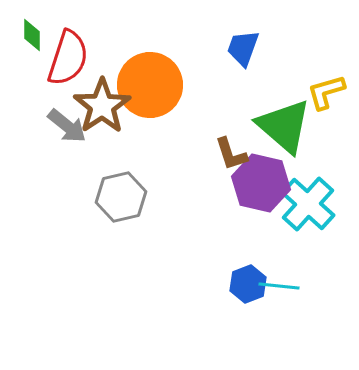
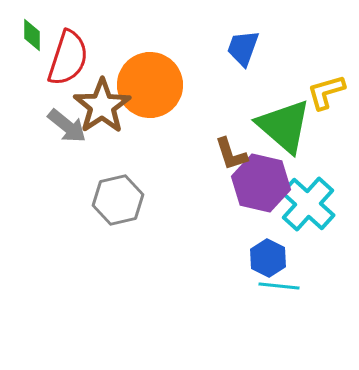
gray hexagon: moved 3 px left, 3 px down
blue hexagon: moved 20 px right, 26 px up; rotated 12 degrees counterclockwise
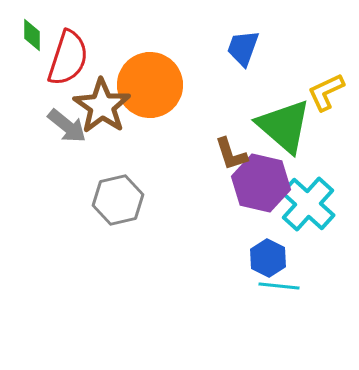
yellow L-shape: rotated 9 degrees counterclockwise
brown star: rotated 4 degrees counterclockwise
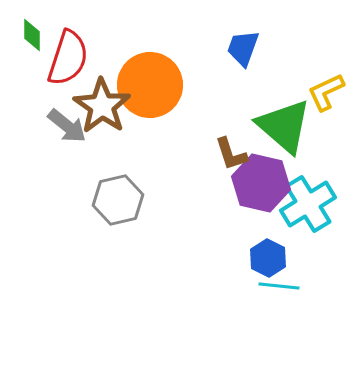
cyan cross: rotated 16 degrees clockwise
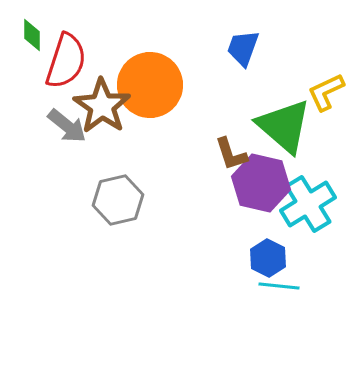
red semicircle: moved 2 px left, 3 px down
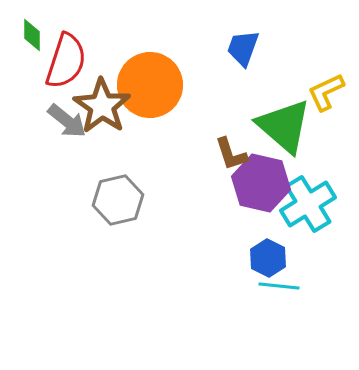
gray arrow: moved 5 px up
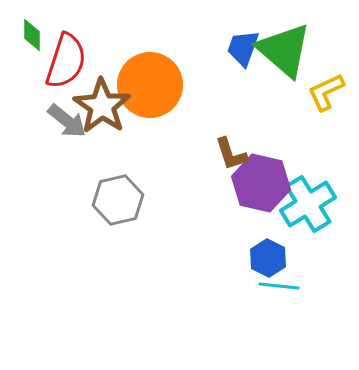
green triangle: moved 76 px up
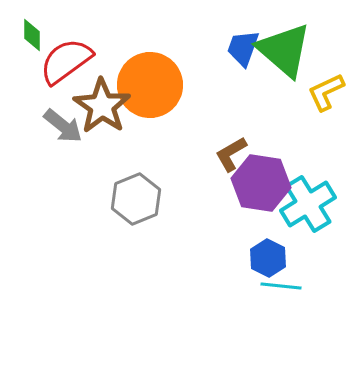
red semicircle: rotated 144 degrees counterclockwise
gray arrow: moved 4 px left, 5 px down
brown L-shape: rotated 78 degrees clockwise
purple hexagon: rotated 4 degrees counterclockwise
gray hexagon: moved 18 px right, 1 px up; rotated 9 degrees counterclockwise
cyan line: moved 2 px right
